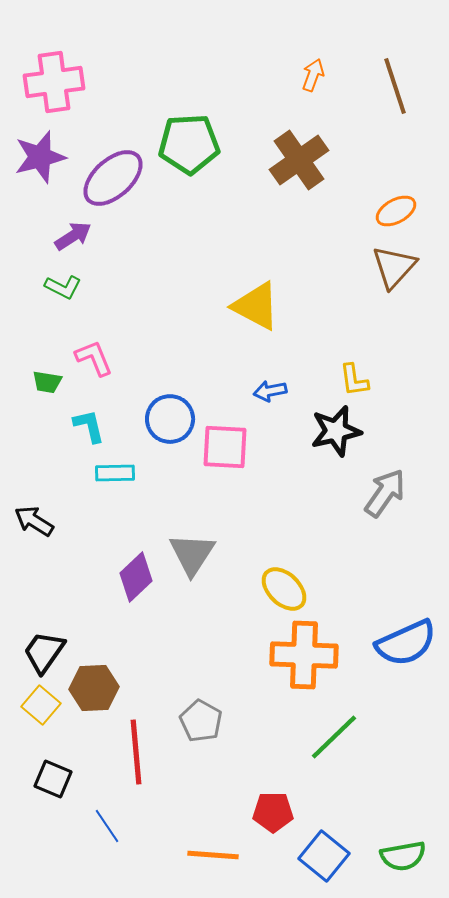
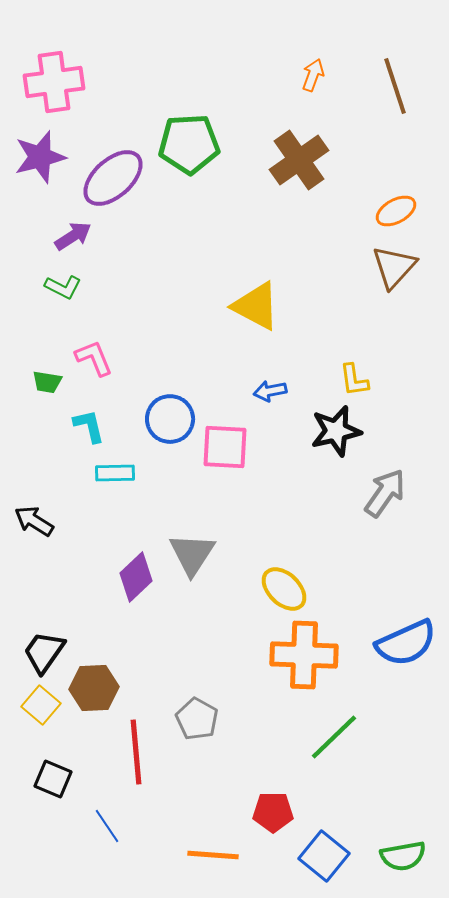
gray pentagon: moved 4 px left, 2 px up
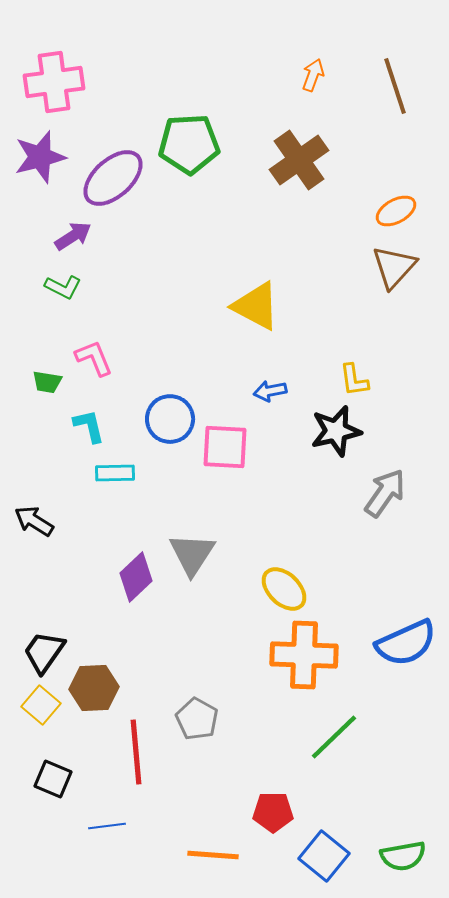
blue line: rotated 63 degrees counterclockwise
